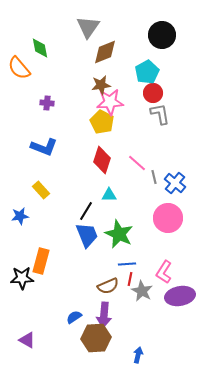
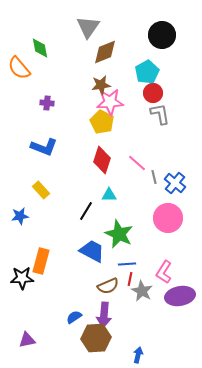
blue trapezoid: moved 5 px right, 16 px down; rotated 40 degrees counterclockwise
purple triangle: rotated 42 degrees counterclockwise
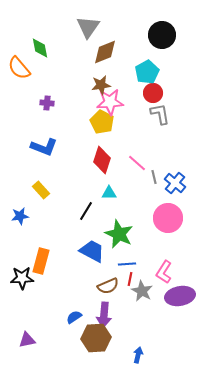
cyan triangle: moved 2 px up
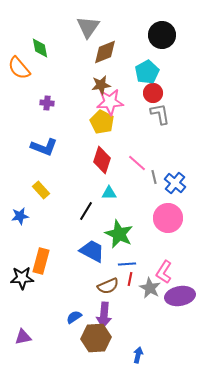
gray star: moved 8 px right, 3 px up
purple triangle: moved 4 px left, 3 px up
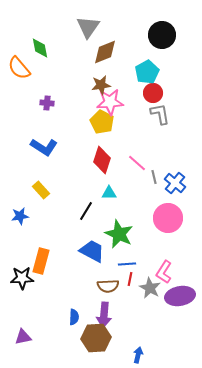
blue L-shape: rotated 12 degrees clockwise
brown semicircle: rotated 20 degrees clockwise
blue semicircle: rotated 126 degrees clockwise
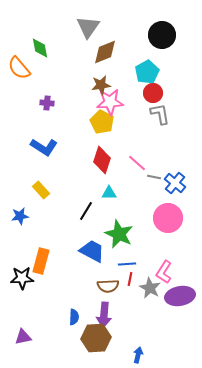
gray line: rotated 64 degrees counterclockwise
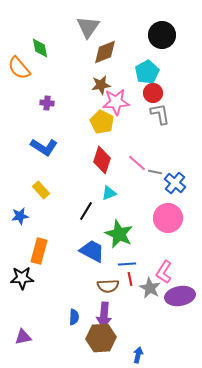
pink star: moved 6 px right
gray line: moved 1 px right, 5 px up
cyan triangle: rotated 21 degrees counterclockwise
orange rectangle: moved 2 px left, 10 px up
red line: rotated 24 degrees counterclockwise
brown hexagon: moved 5 px right
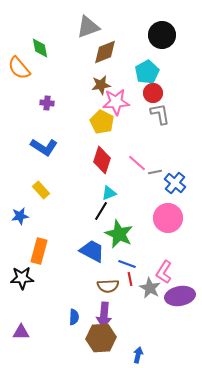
gray triangle: rotated 35 degrees clockwise
gray line: rotated 24 degrees counterclockwise
black line: moved 15 px right
blue line: rotated 24 degrees clockwise
purple triangle: moved 2 px left, 5 px up; rotated 12 degrees clockwise
